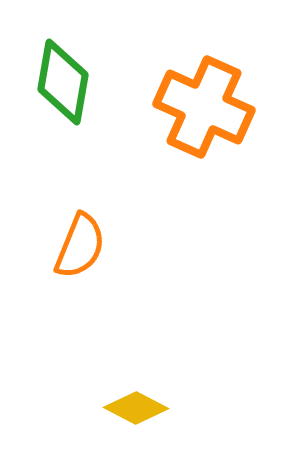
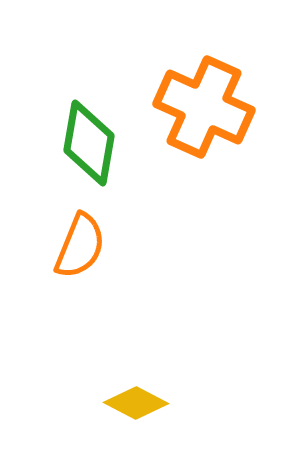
green diamond: moved 26 px right, 61 px down
yellow diamond: moved 5 px up
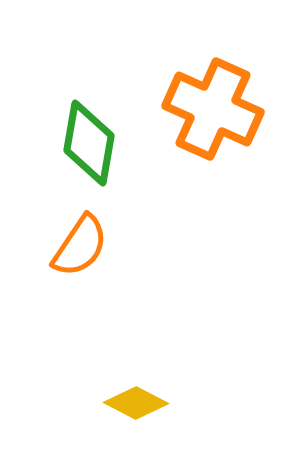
orange cross: moved 9 px right, 2 px down
orange semicircle: rotated 12 degrees clockwise
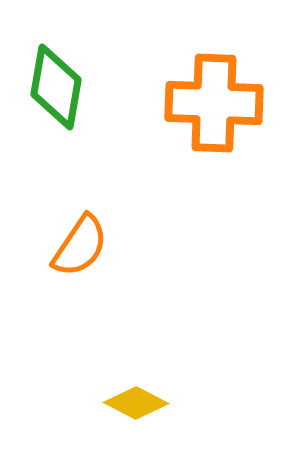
orange cross: moved 1 px right, 6 px up; rotated 22 degrees counterclockwise
green diamond: moved 33 px left, 56 px up
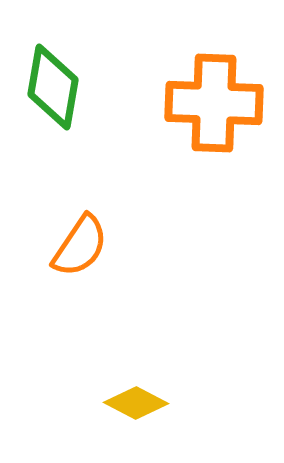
green diamond: moved 3 px left
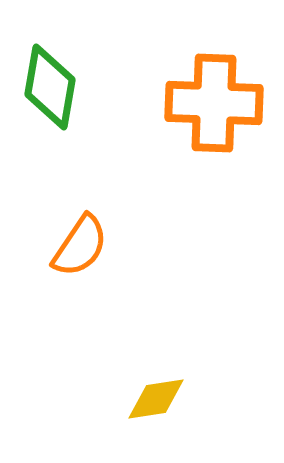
green diamond: moved 3 px left
yellow diamond: moved 20 px right, 4 px up; rotated 36 degrees counterclockwise
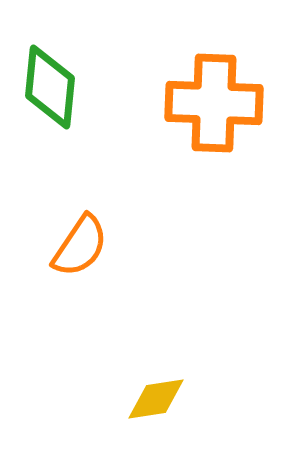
green diamond: rotated 4 degrees counterclockwise
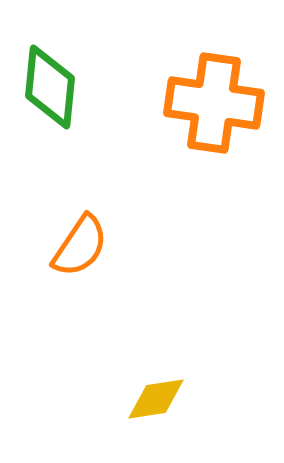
orange cross: rotated 6 degrees clockwise
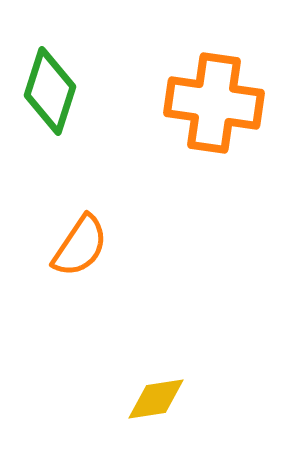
green diamond: moved 4 px down; rotated 12 degrees clockwise
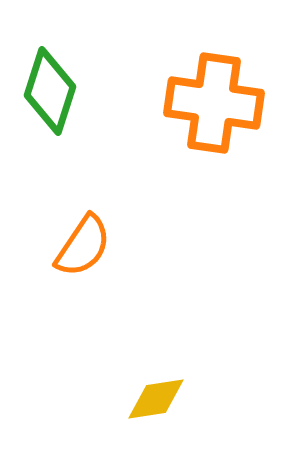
orange semicircle: moved 3 px right
